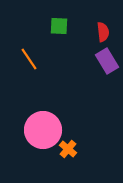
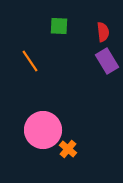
orange line: moved 1 px right, 2 px down
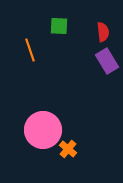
orange line: moved 11 px up; rotated 15 degrees clockwise
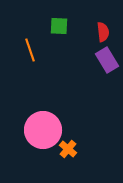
purple rectangle: moved 1 px up
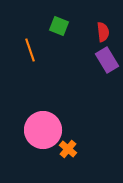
green square: rotated 18 degrees clockwise
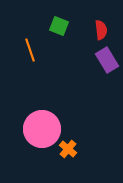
red semicircle: moved 2 px left, 2 px up
pink circle: moved 1 px left, 1 px up
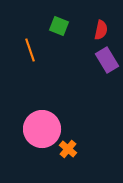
red semicircle: rotated 18 degrees clockwise
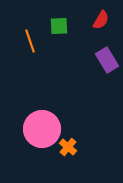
green square: rotated 24 degrees counterclockwise
red semicircle: moved 10 px up; rotated 18 degrees clockwise
orange line: moved 9 px up
orange cross: moved 2 px up
